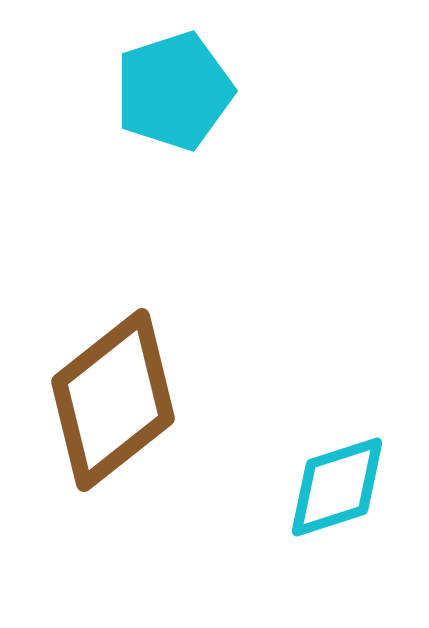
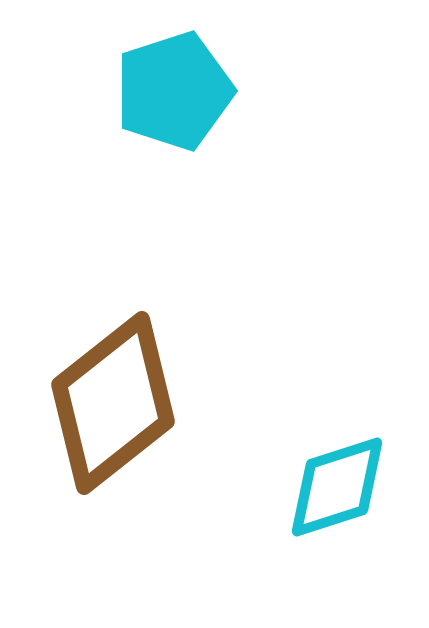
brown diamond: moved 3 px down
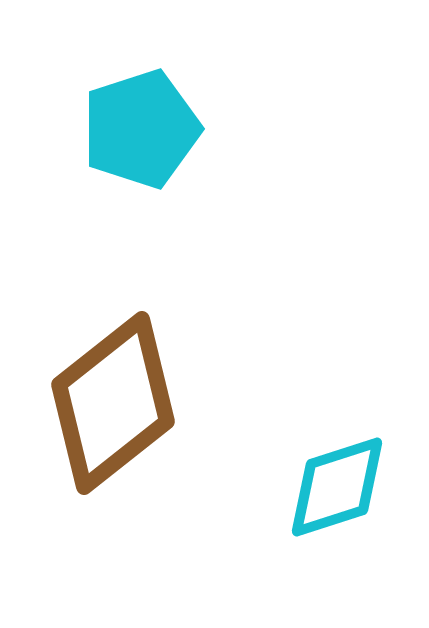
cyan pentagon: moved 33 px left, 38 px down
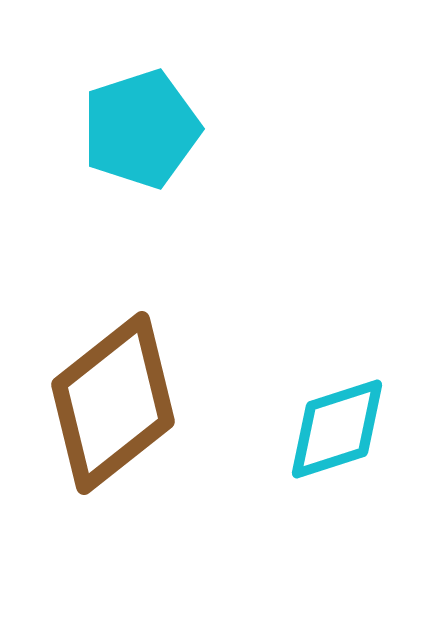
cyan diamond: moved 58 px up
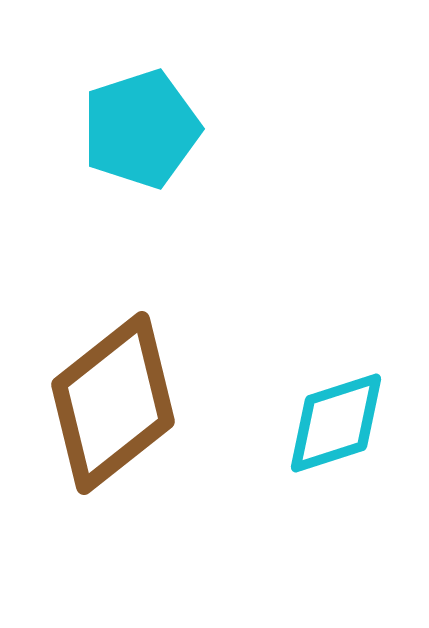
cyan diamond: moved 1 px left, 6 px up
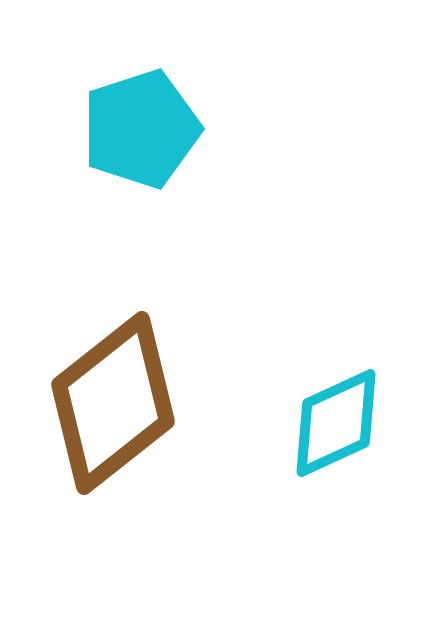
cyan diamond: rotated 7 degrees counterclockwise
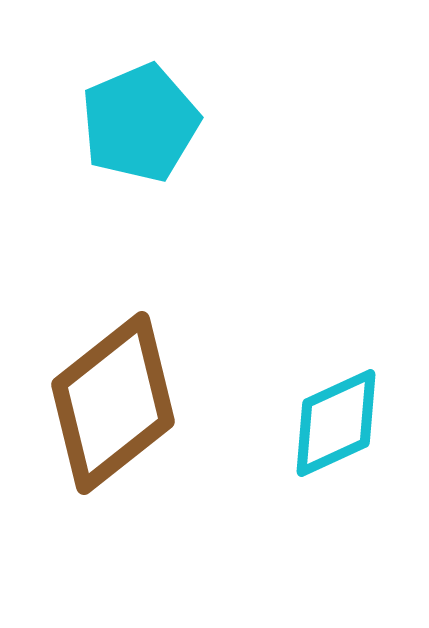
cyan pentagon: moved 1 px left, 6 px up; rotated 5 degrees counterclockwise
